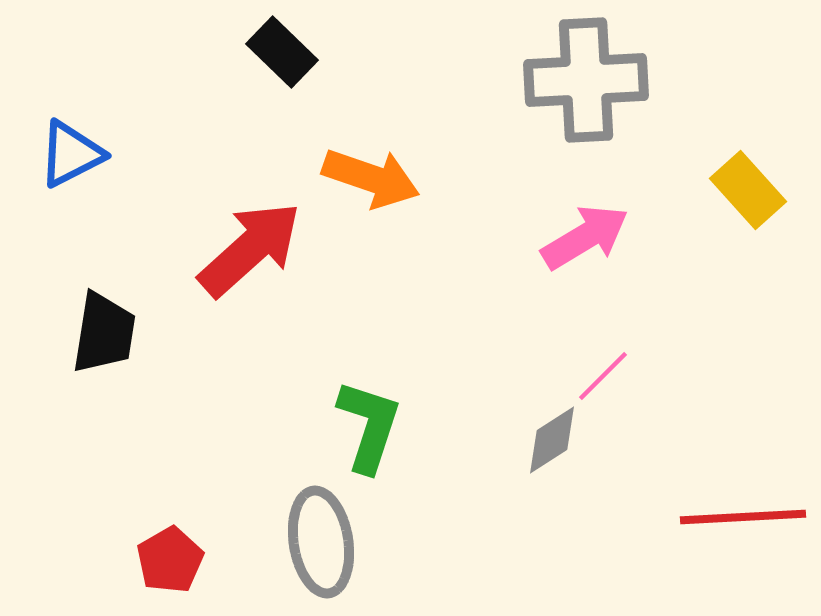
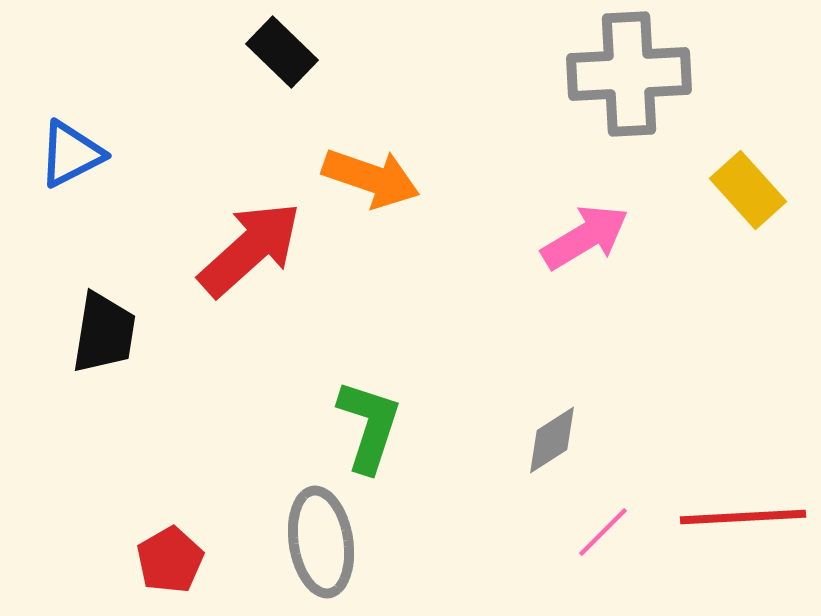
gray cross: moved 43 px right, 6 px up
pink line: moved 156 px down
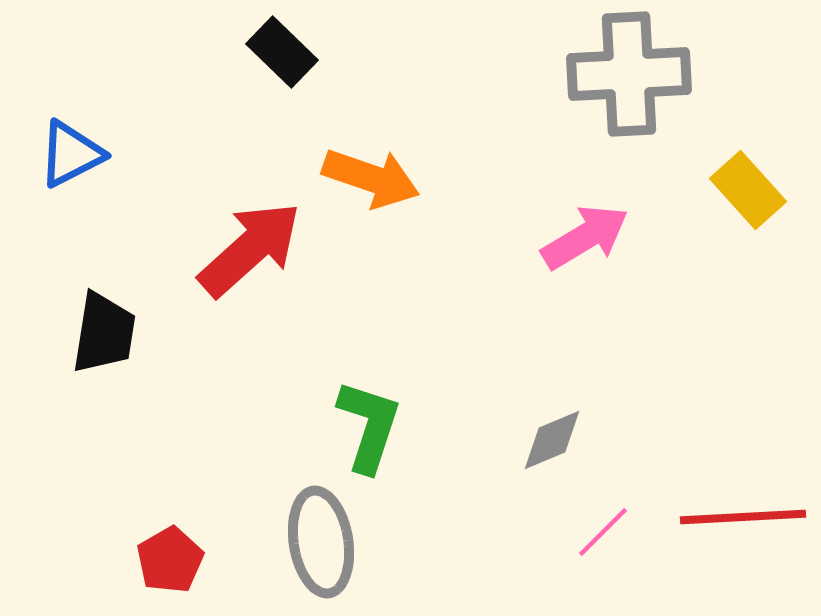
gray diamond: rotated 10 degrees clockwise
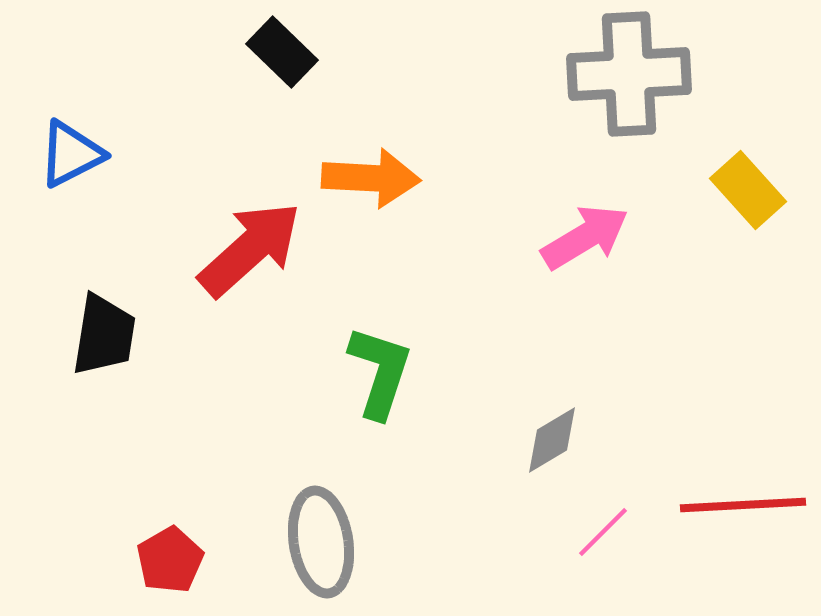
orange arrow: rotated 16 degrees counterclockwise
black trapezoid: moved 2 px down
green L-shape: moved 11 px right, 54 px up
gray diamond: rotated 8 degrees counterclockwise
red line: moved 12 px up
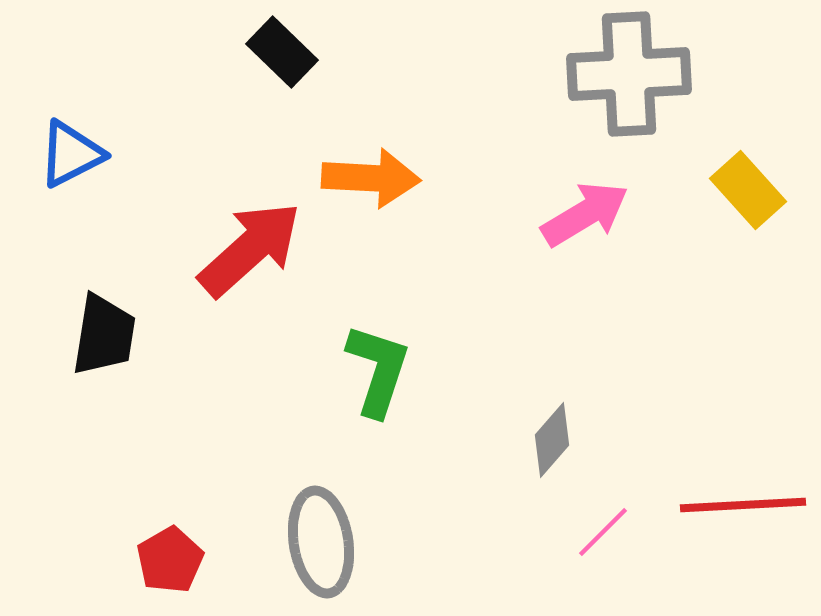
pink arrow: moved 23 px up
green L-shape: moved 2 px left, 2 px up
gray diamond: rotated 18 degrees counterclockwise
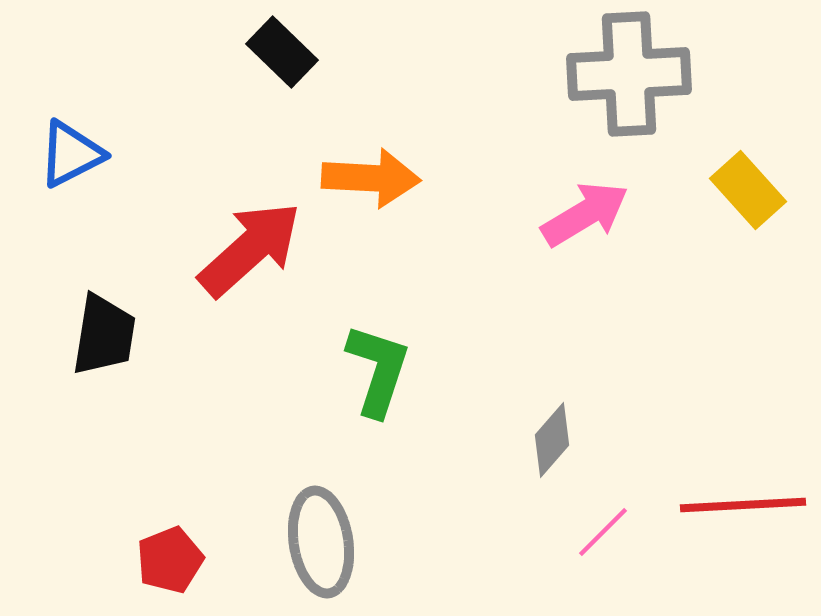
red pentagon: rotated 8 degrees clockwise
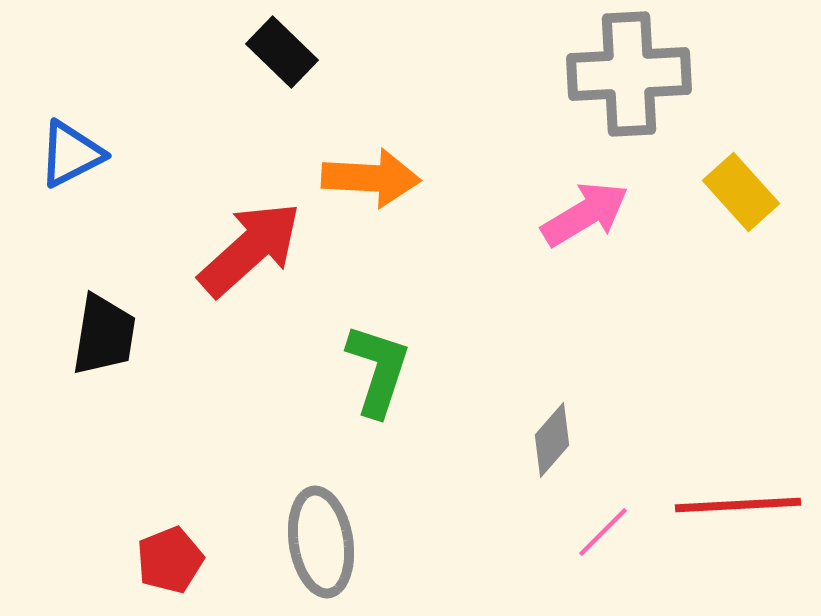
yellow rectangle: moved 7 px left, 2 px down
red line: moved 5 px left
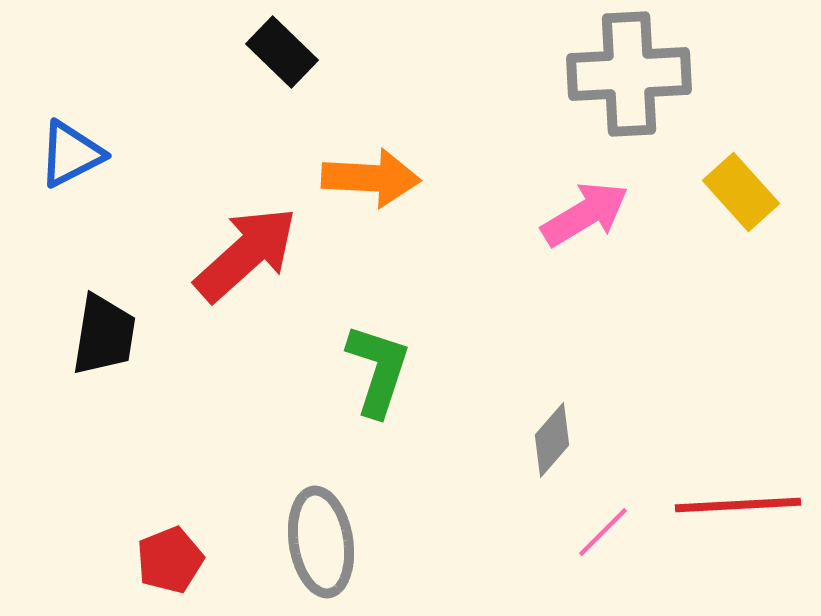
red arrow: moved 4 px left, 5 px down
